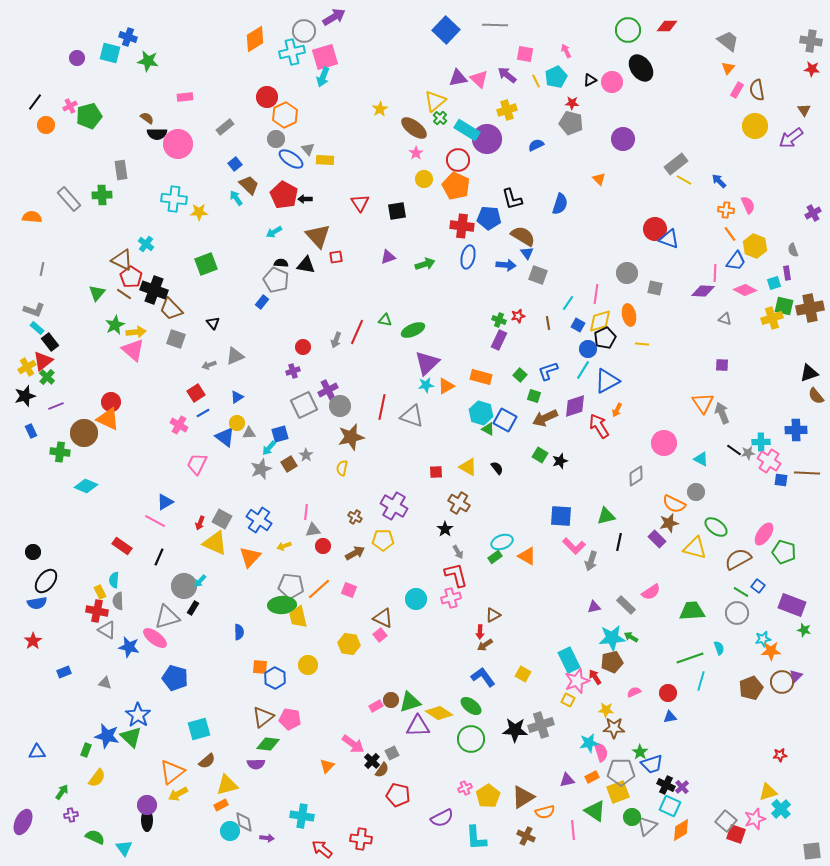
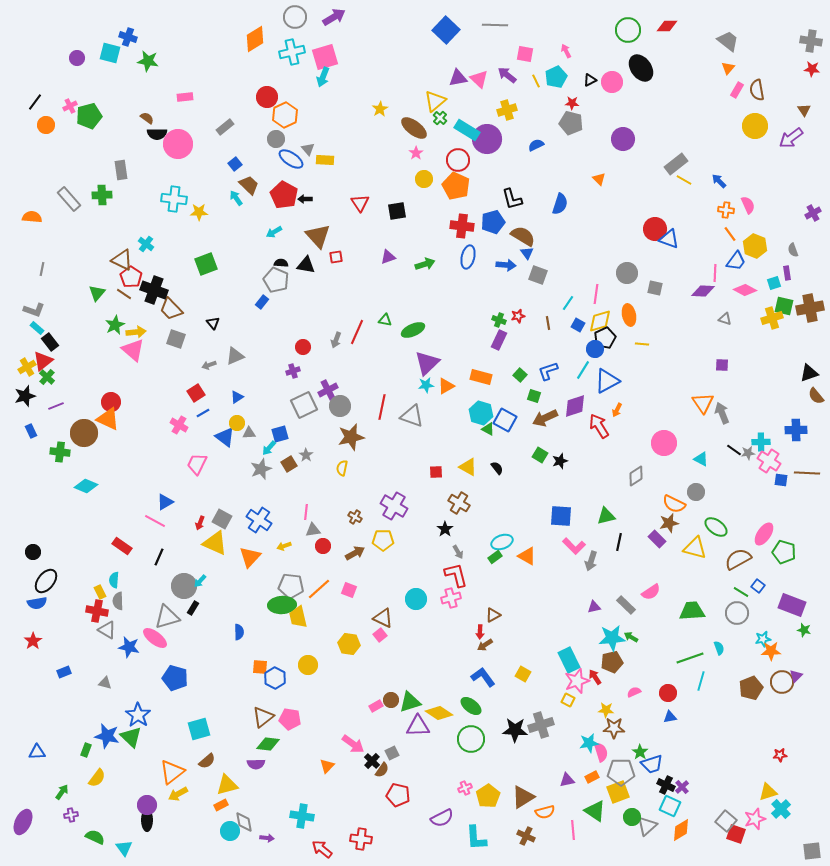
gray circle at (304, 31): moved 9 px left, 14 px up
blue pentagon at (489, 218): moved 4 px right, 4 px down; rotated 20 degrees counterclockwise
blue circle at (588, 349): moved 7 px right
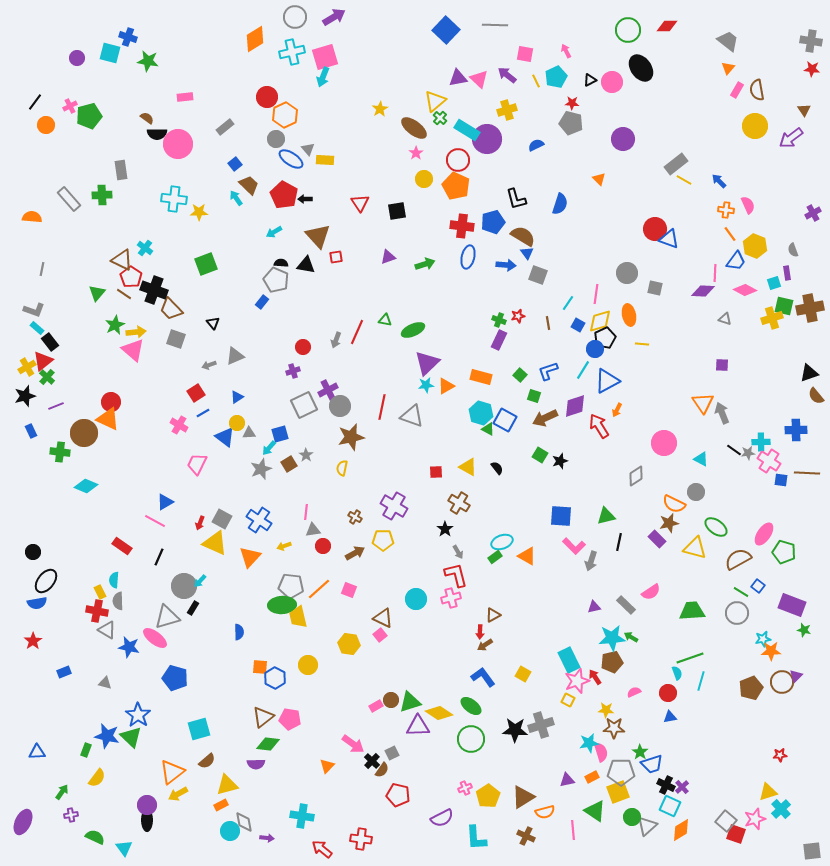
black L-shape at (512, 199): moved 4 px right
cyan cross at (146, 244): moved 1 px left, 4 px down
cyan semicircle at (719, 648): moved 42 px left, 25 px down
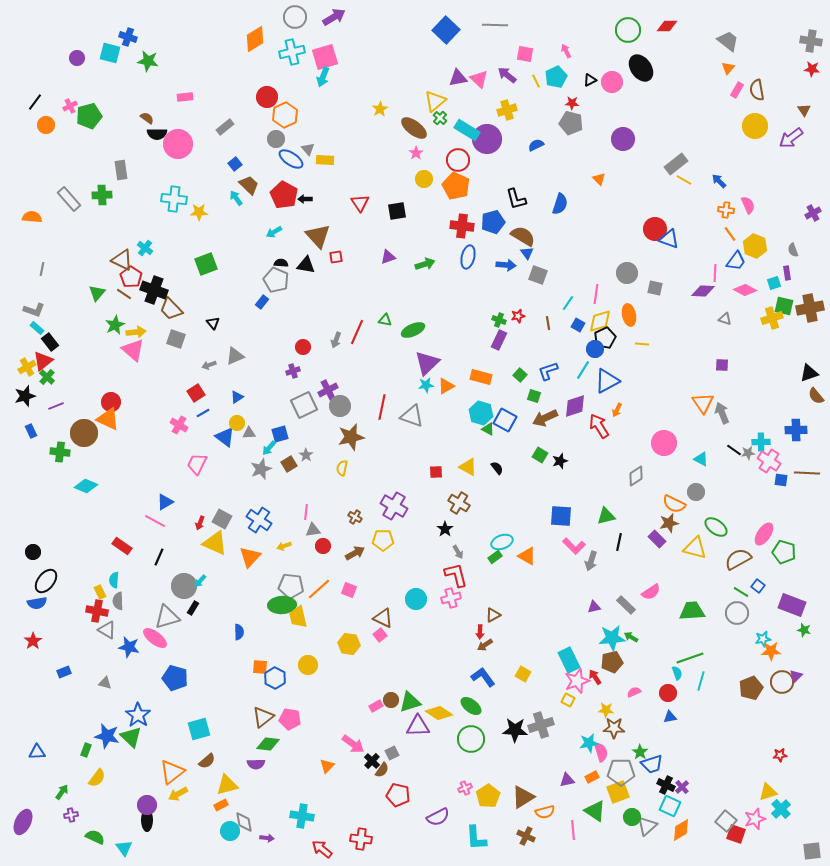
purple semicircle at (442, 818): moved 4 px left, 1 px up
